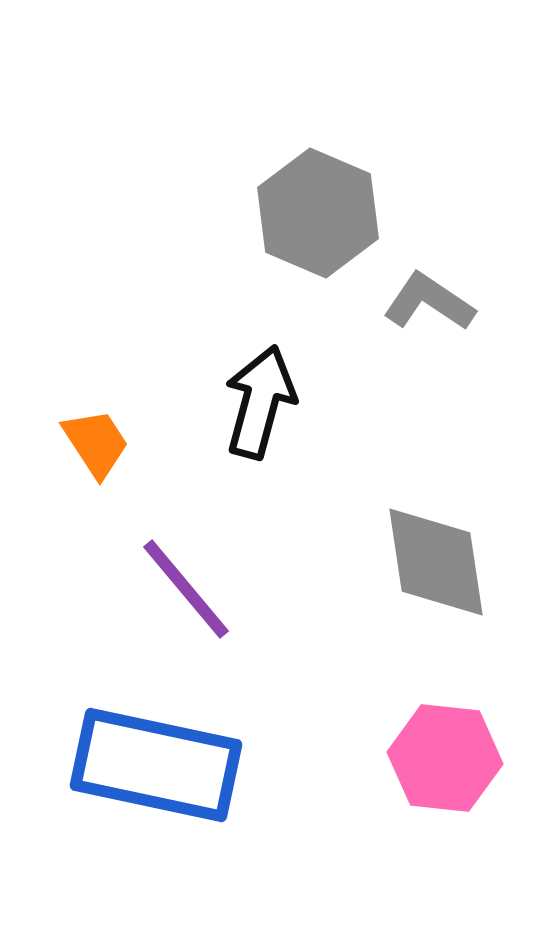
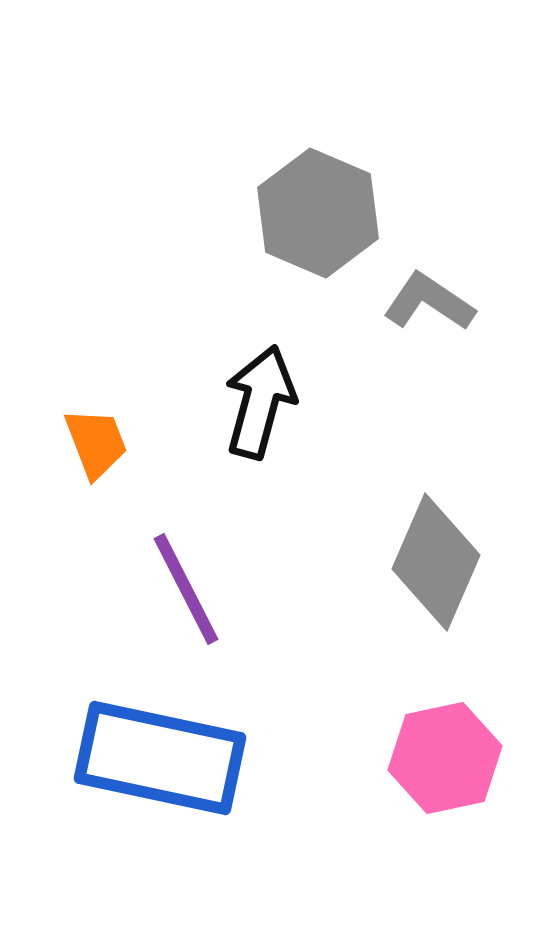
orange trapezoid: rotated 12 degrees clockwise
gray diamond: rotated 32 degrees clockwise
purple line: rotated 13 degrees clockwise
pink hexagon: rotated 18 degrees counterclockwise
blue rectangle: moved 4 px right, 7 px up
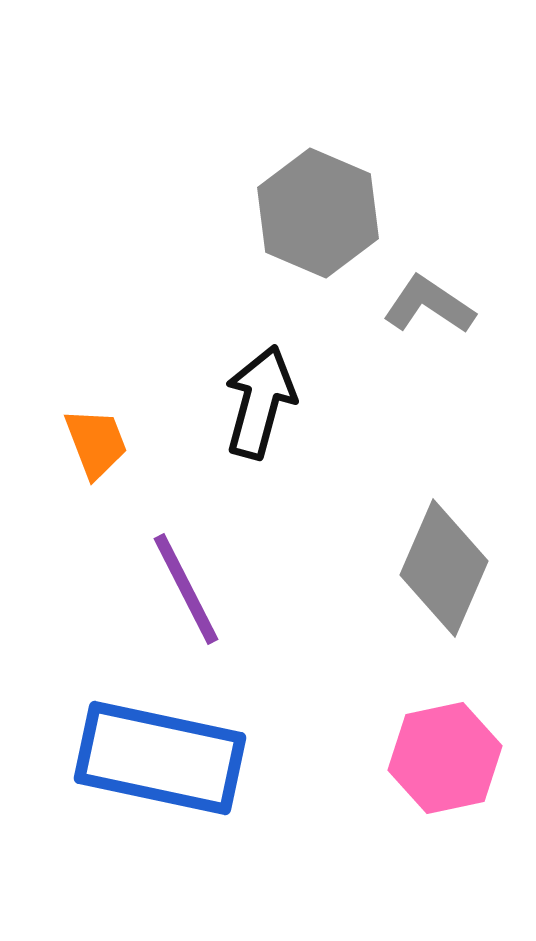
gray L-shape: moved 3 px down
gray diamond: moved 8 px right, 6 px down
